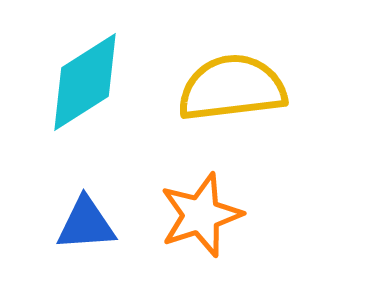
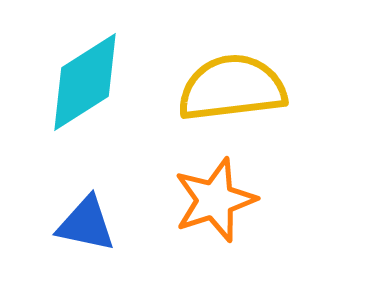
orange star: moved 14 px right, 15 px up
blue triangle: rotated 16 degrees clockwise
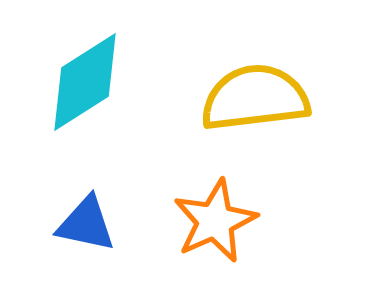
yellow semicircle: moved 23 px right, 10 px down
orange star: moved 21 px down; rotated 6 degrees counterclockwise
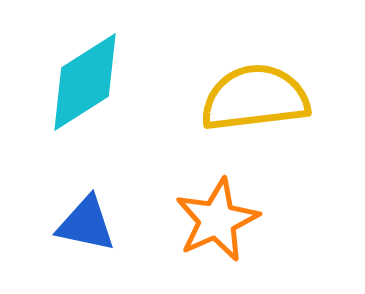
orange star: moved 2 px right, 1 px up
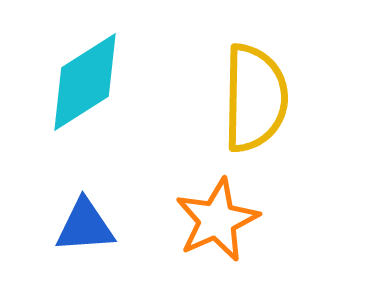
yellow semicircle: rotated 98 degrees clockwise
blue triangle: moved 1 px left, 2 px down; rotated 16 degrees counterclockwise
